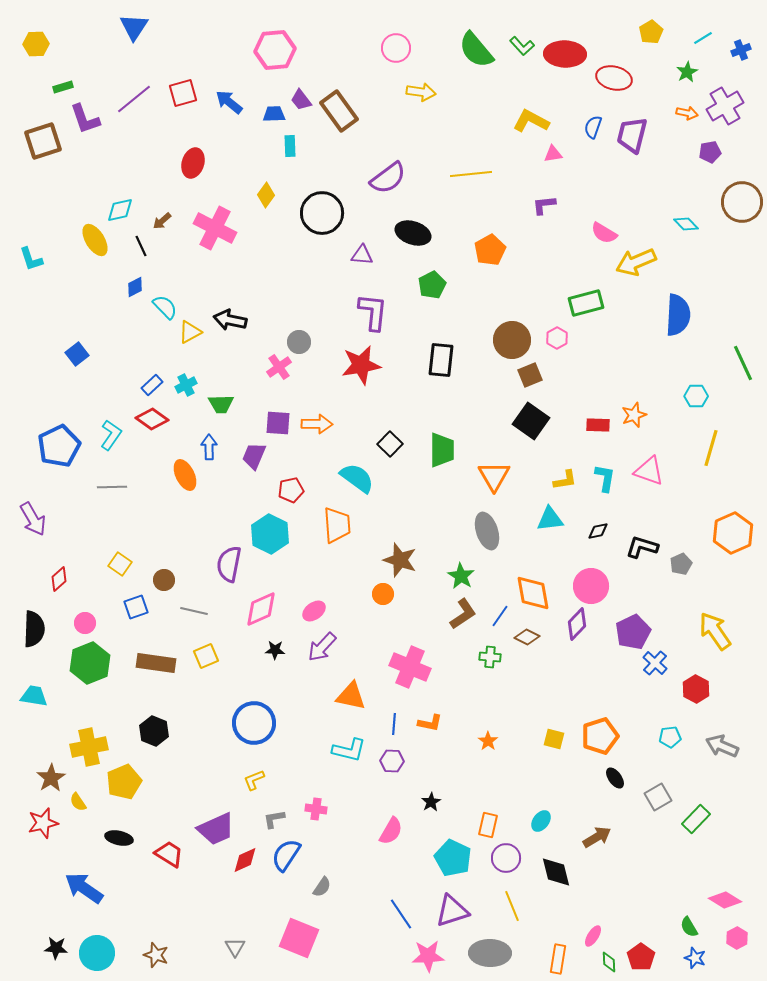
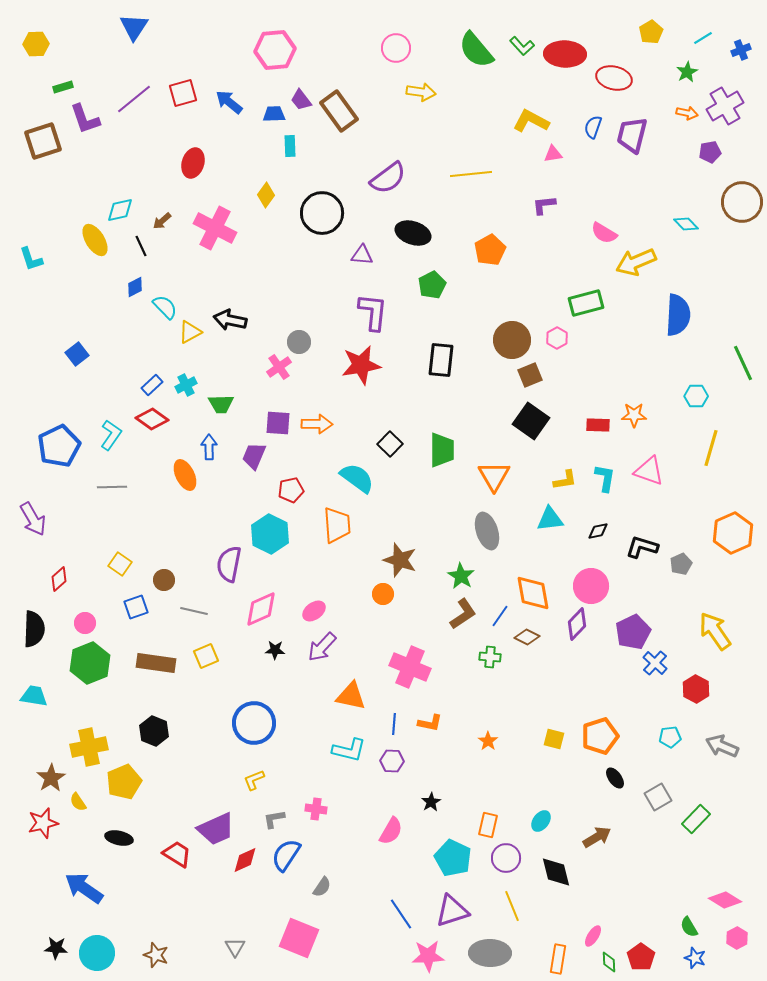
orange star at (634, 415): rotated 20 degrees clockwise
red trapezoid at (169, 854): moved 8 px right
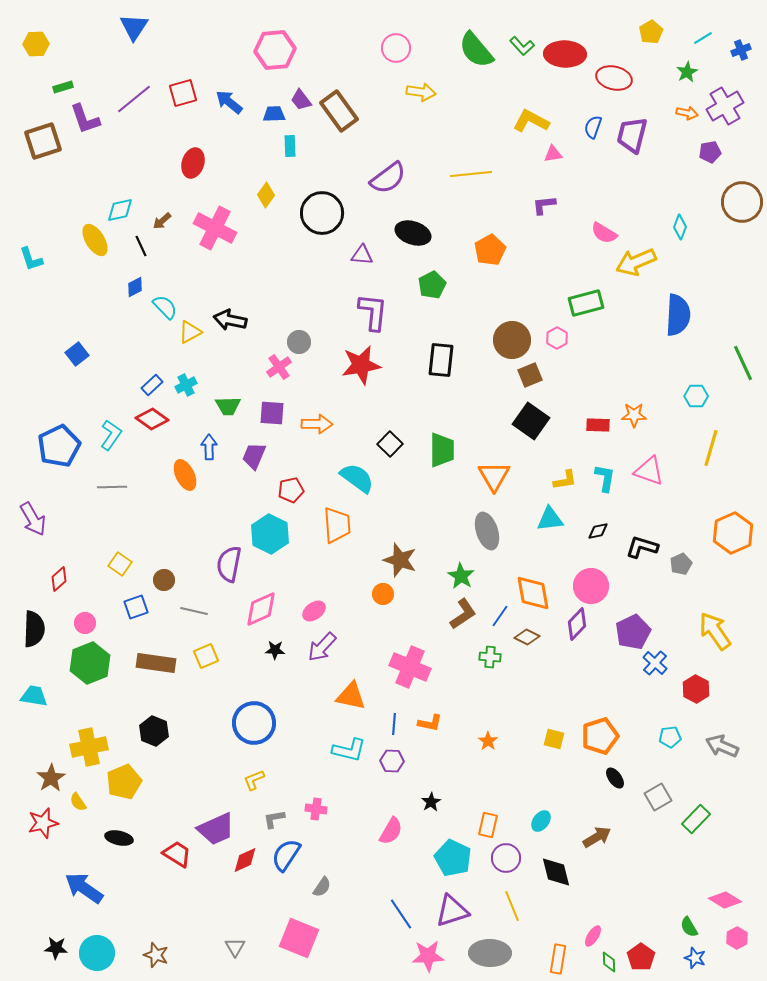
cyan diamond at (686, 224): moved 6 px left, 3 px down; rotated 65 degrees clockwise
green trapezoid at (221, 404): moved 7 px right, 2 px down
purple square at (278, 423): moved 6 px left, 10 px up
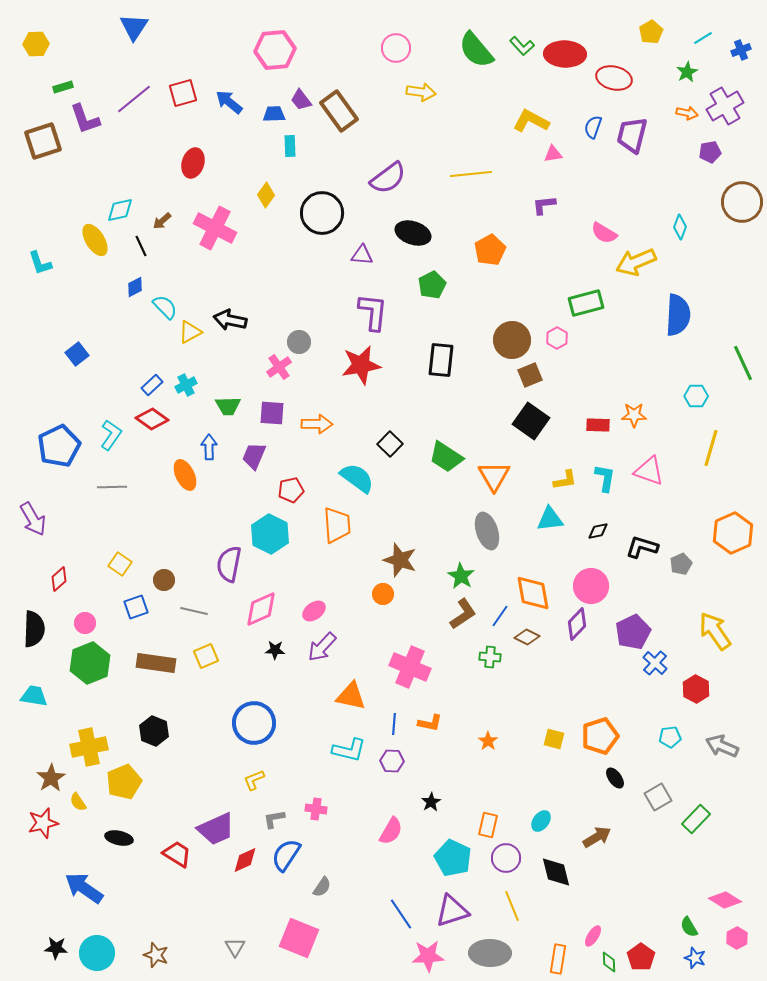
cyan L-shape at (31, 259): moved 9 px right, 4 px down
green trapezoid at (442, 450): moved 4 px right, 7 px down; rotated 123 degrees clockwise
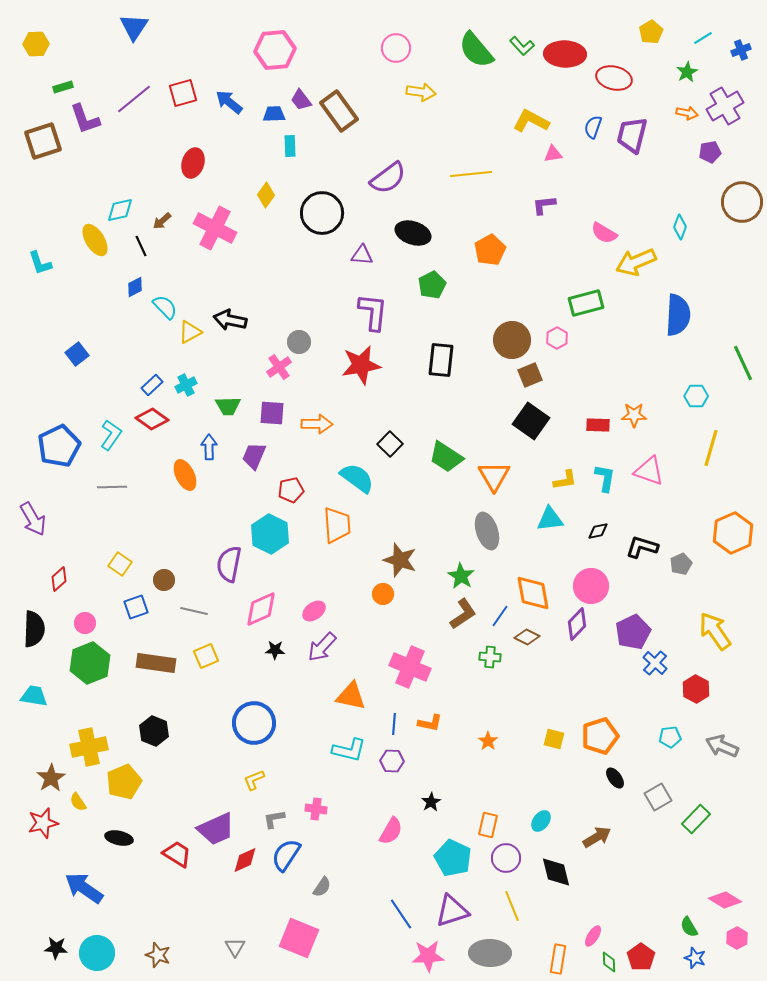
brown star at (156, 955): moved 2 px right
